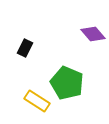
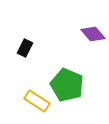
green pentagon: moved 2 px down
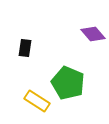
black rectangle: rotated 18 degrees counterclockwise
green pentagon: moved 1 px right, 2 px up
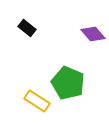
black rectangle: moved 2 px right, 20 px up; rotated 60 degrees counterclockwise
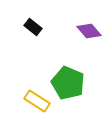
black rectangle: moved 6 px right, 1 px up
purple diamond: moved 4 px left, 3 px up
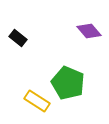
black rectangle: moved 15 px left, 11 px down
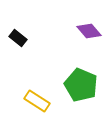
green pentagon: moved 13 px right, 2 px down
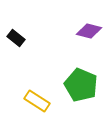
purple diamond: rotated 35 degrees counterclockwise
black rectangle: moved 2 px left
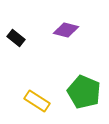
purple diamond: moved 23 px left, 1 px up
green pentagon: moved 3 px right, 7 px down
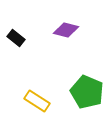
green pentagon: moved 3 px right
